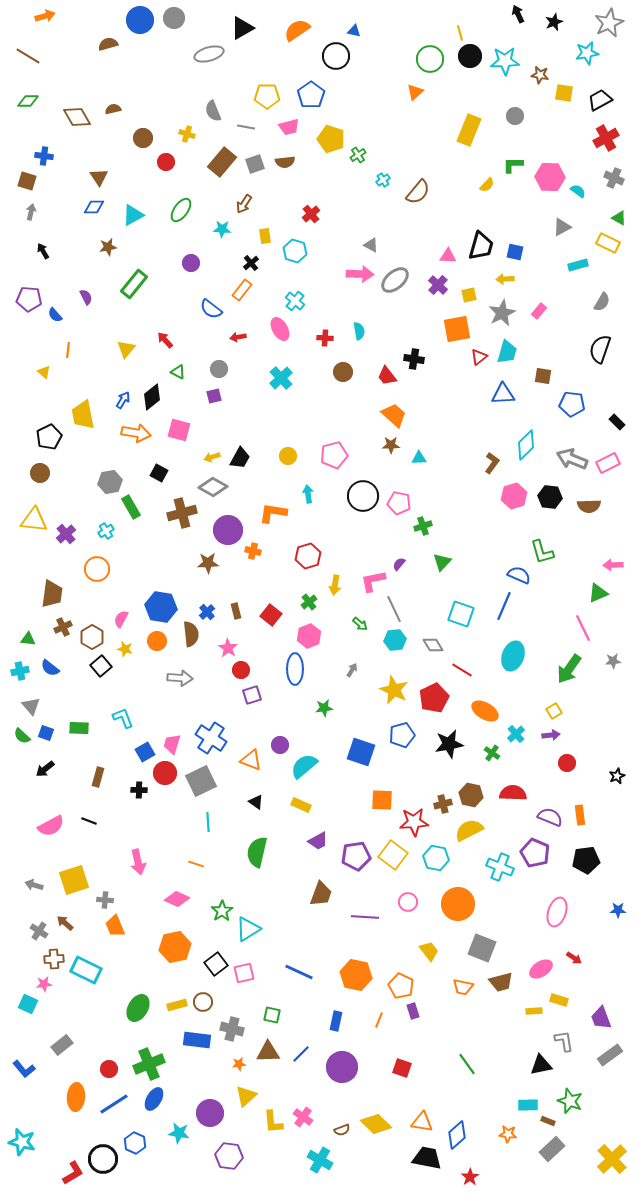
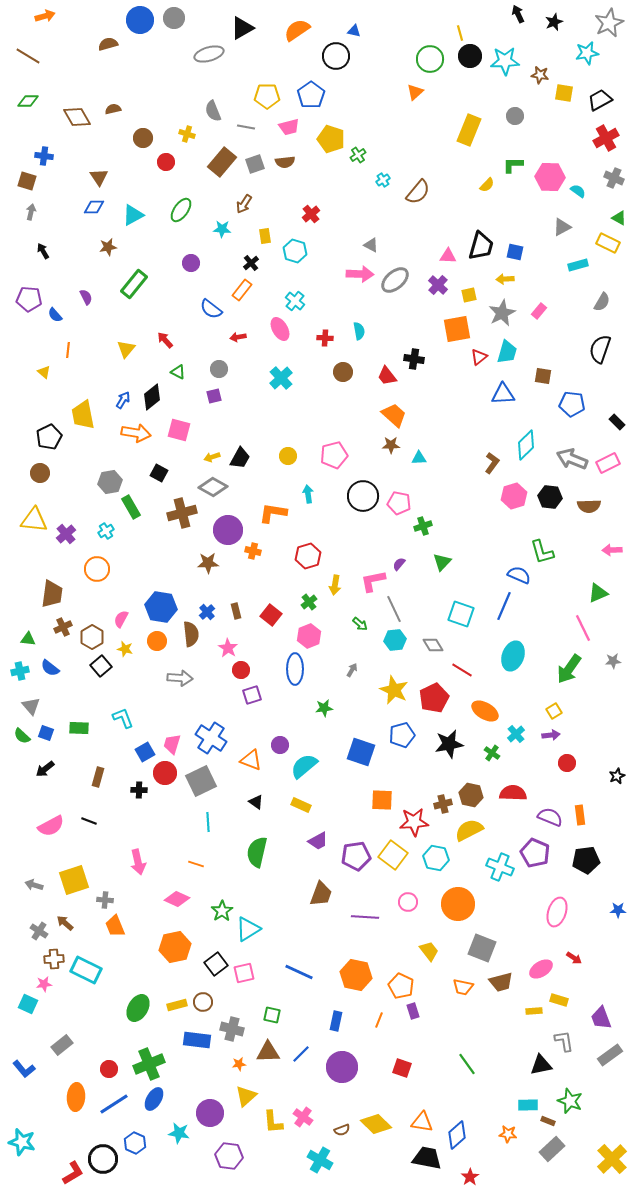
pink arrow at (613, 565): moved 1 px left, 15 px up
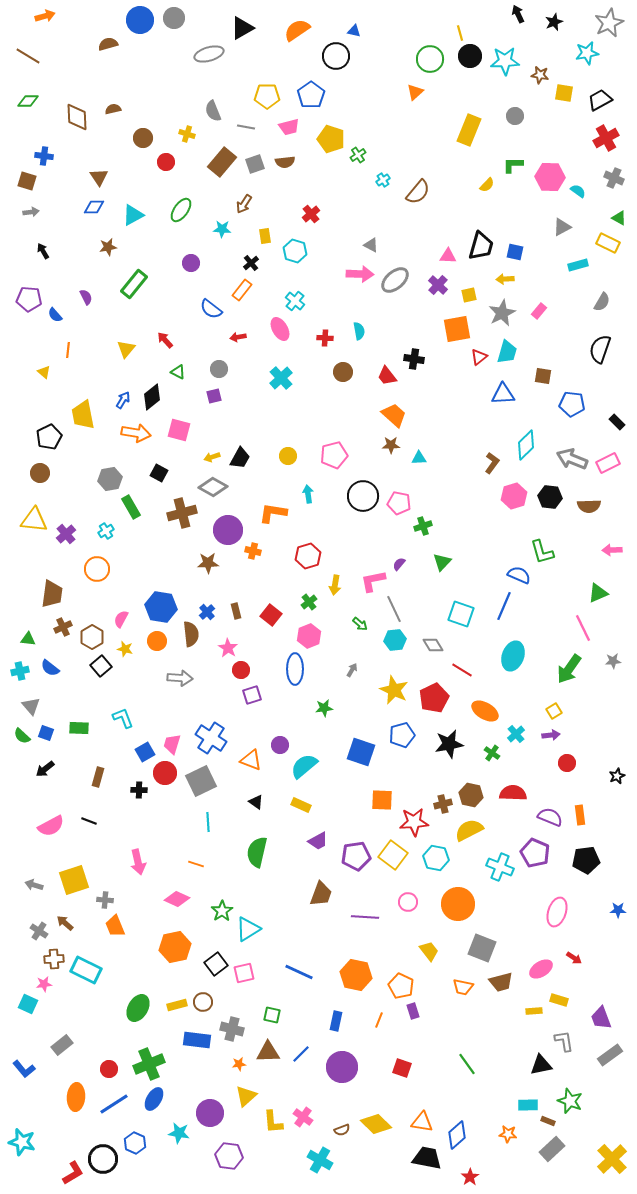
brown diamond at (77, 117): rotated 28 degrees clockwise
gray arrow at (31, 212): rotated 70 degrees clockwise
gray hexagon at (110, 482): moved 3 px up
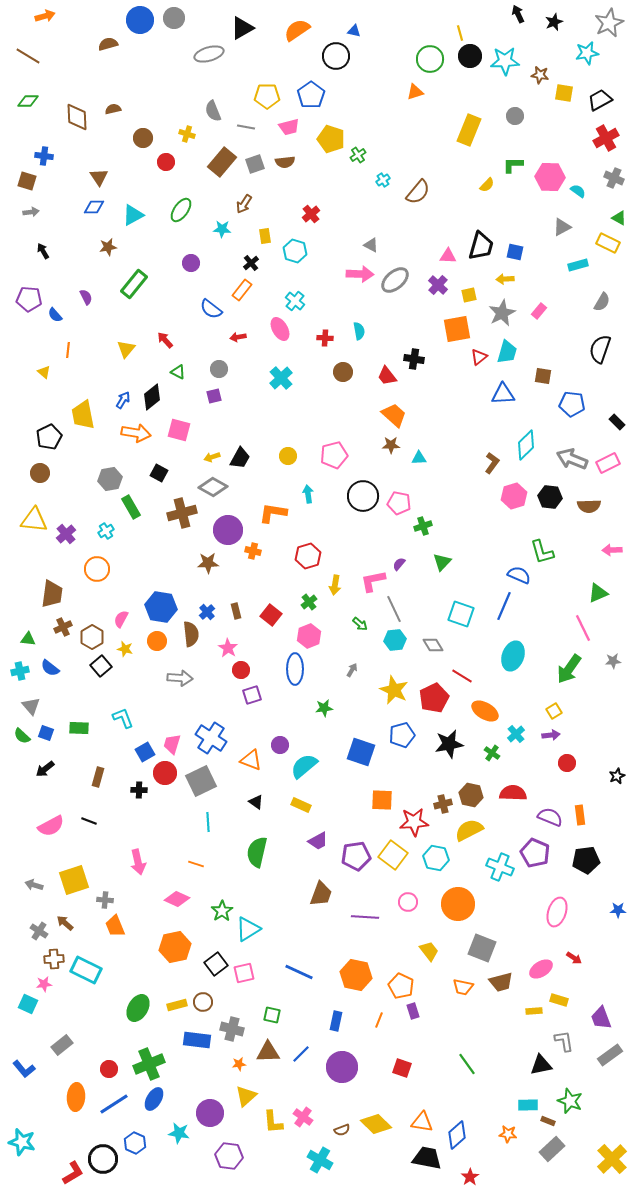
orange triangle at (415, 92): rotated 24 degrees clockwise
red line at (462, 670): moved 6 px down
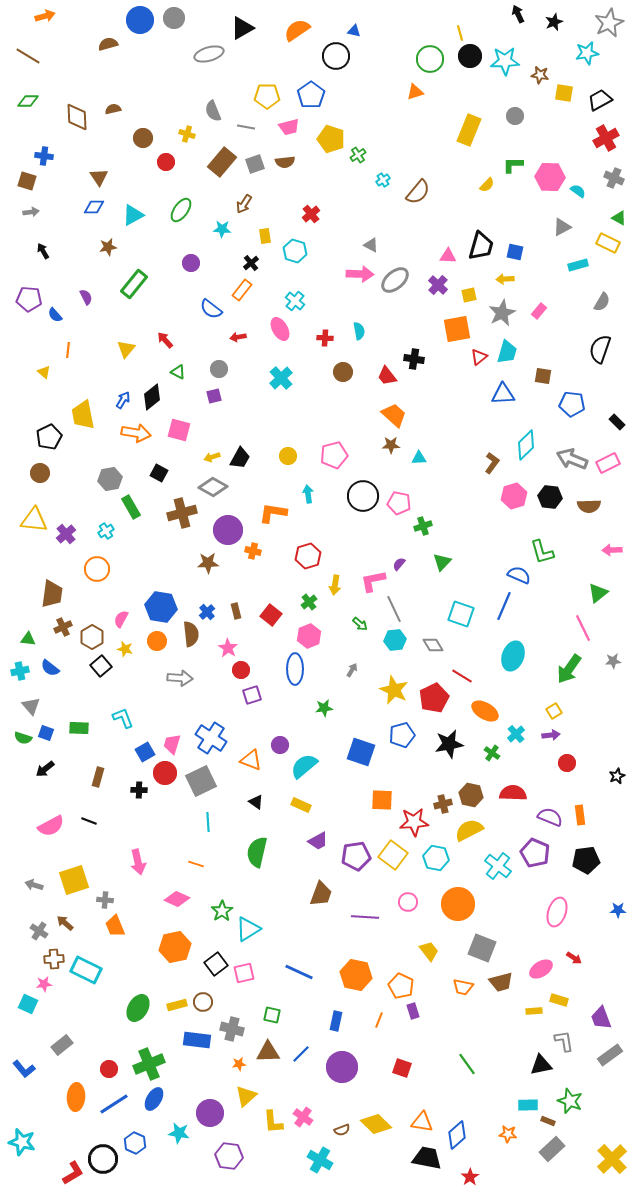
green triangle at (598, 593): rotated 15 degrees counterclockwise
green semicircle at (22, 736): moved 1 px right, 2 px down; rotated 24 degrees counterclockwise
cyan cross at (500, 867): moved 2 px left, 1 px up; rotated 16 degrees clockwise
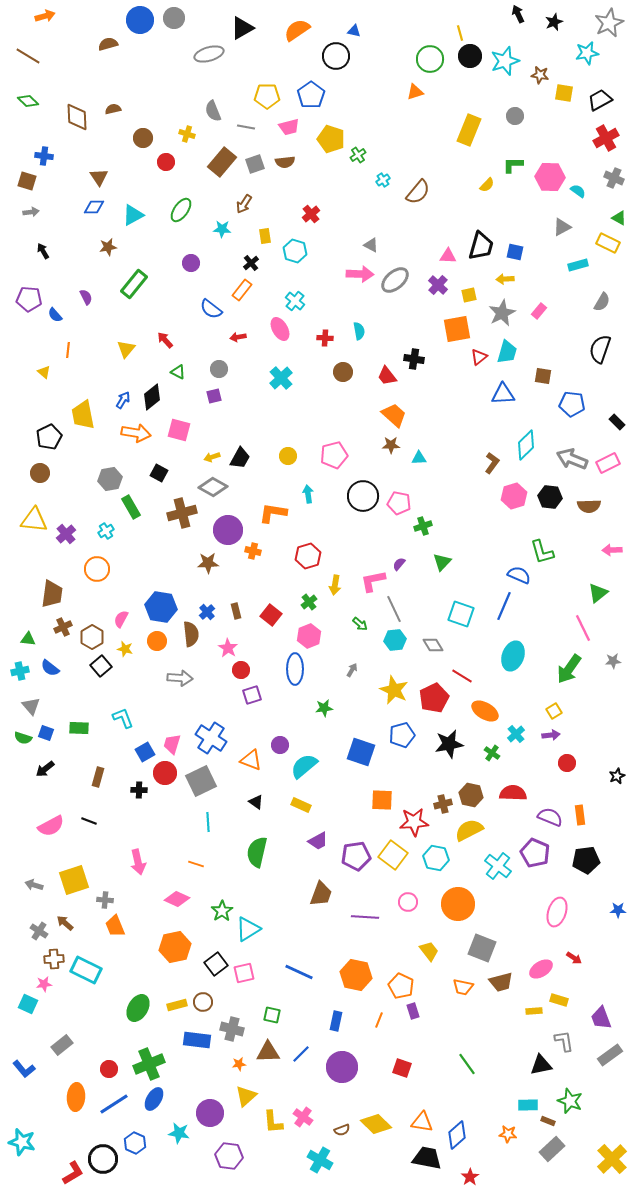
cyan star at (505, 61): rotated 16 degrees counterclockwise
green diamond at (28, 101): rotated 45 degrees clockwise
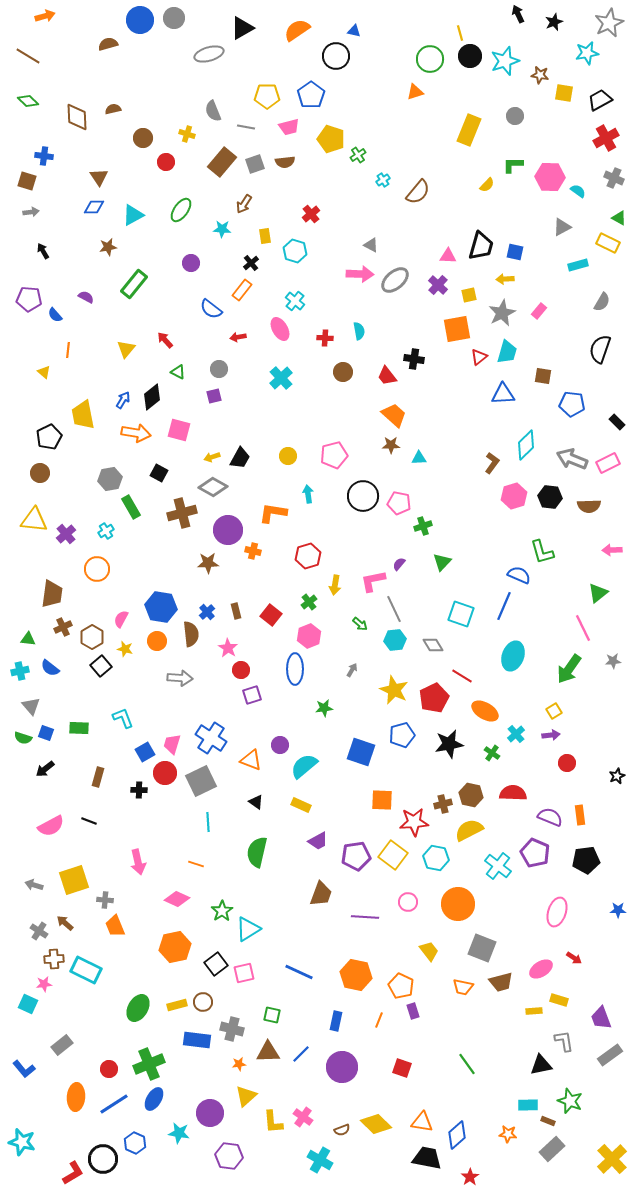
purple semicircle at (86, 297): rotated 35 degrees counterclockwise
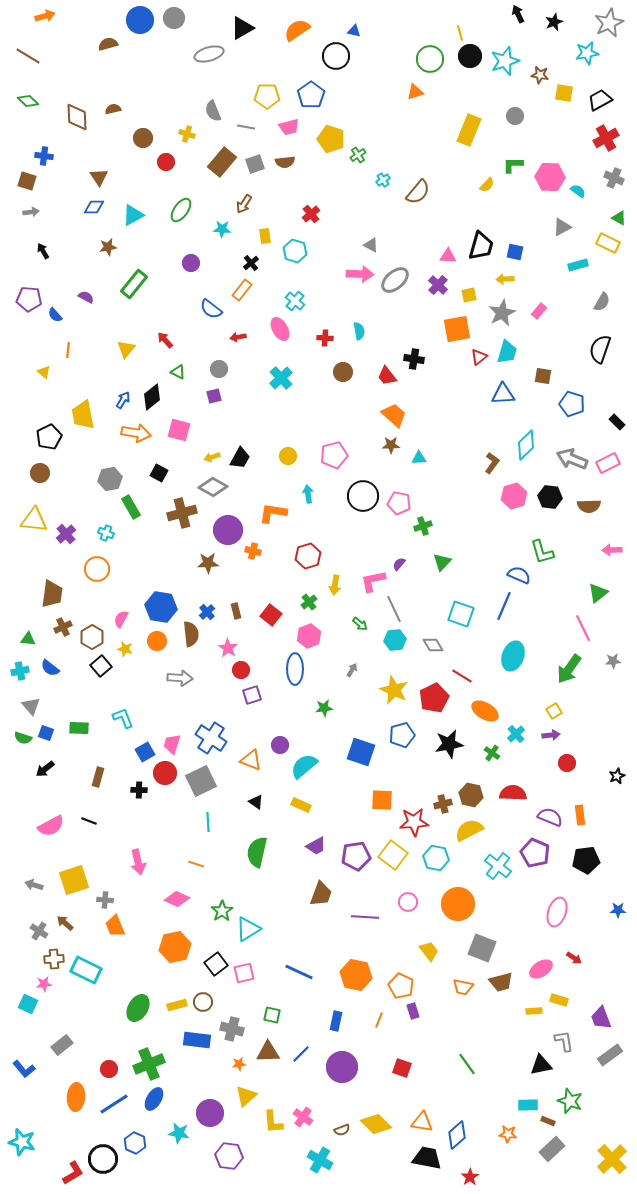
blue pentagon at (572, 404): rotated 10 degrees clockwise
cyan cross at (106, 531): moved 2 px down; rotated 35 degrees counterclockwise
purple trapezoid at (318, 841): moved 2 px left, 5 px down
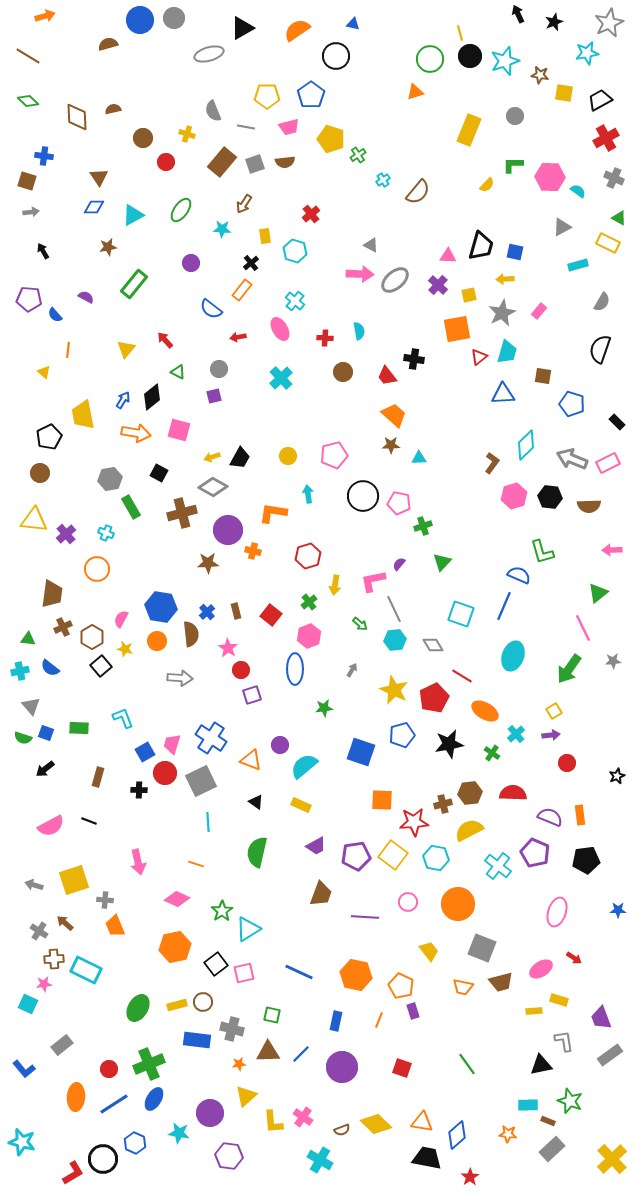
blue triangle at (354, 31): moved 1 px left, 7 px up
brown hexagon at (471, 795): moved 1 px left, 2 px up; rotated 20 degrees counterclockwise
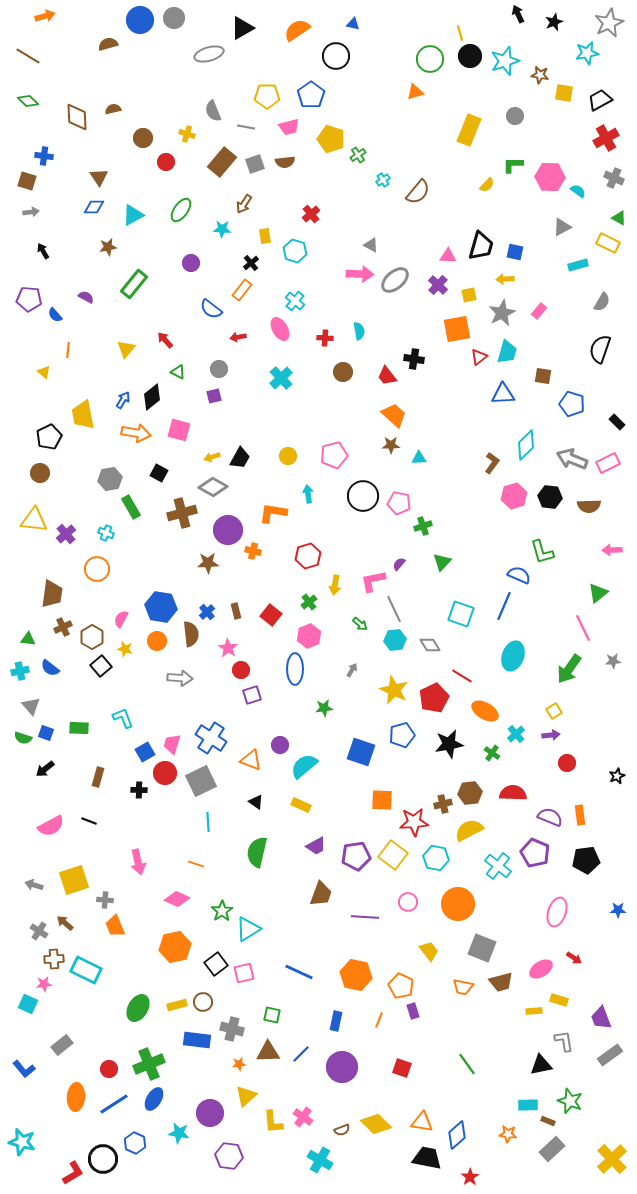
gray diamond at (433, 645): moved 3 px left
